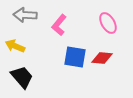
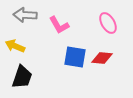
pink L-shape: rotated 70 degrees counterclockwise
black trapezoid: rotated 60 degrees clockwise
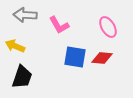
pink ellipse: moved 4 px down
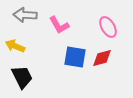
red diamond: rotated 20 degrees counterclockwise
black trapezoid: rotated 45 degrees counterclockwise
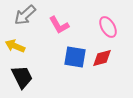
gray arrow: rotated 45 degrees counterclockwise
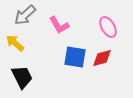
yellow arrow: moved 3 px up; rotated 18 degrees clockwise
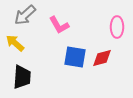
pink ellipse: moved 9 px right; rotated 30 degrees clockwise
black trapezoid: rotated 30 degrees clockwise
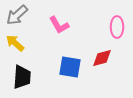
gray arrow: moved 8 px left
blue square: moved 5 px left, 10 px down
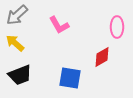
red diamond: moved 1 px up; rotated 15 degrees counterclockwise
blue square: moved 11 px down
black trapezoid: moved 2 px left, 2 px up; rotated 65 degrees clockwise
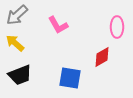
pink L-shape: moved 1 px left
